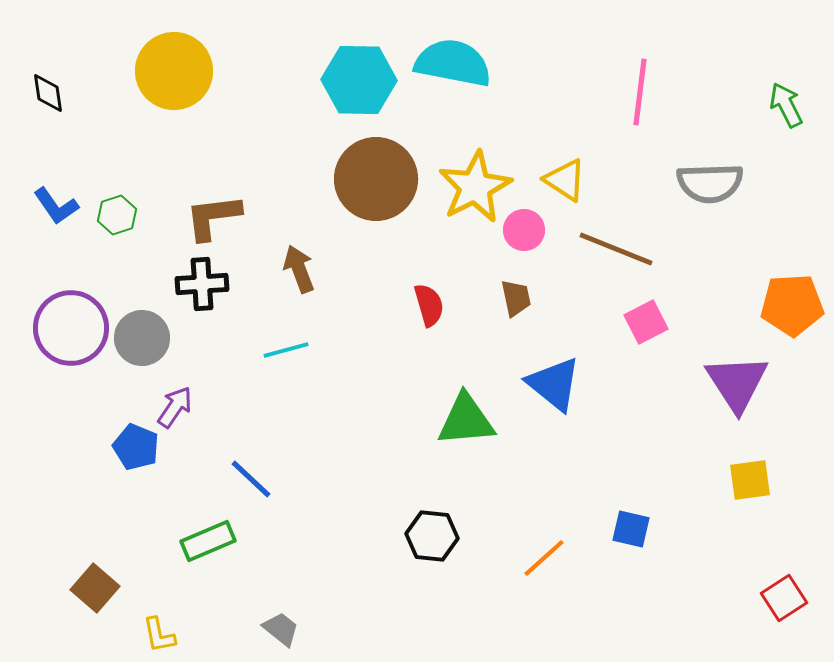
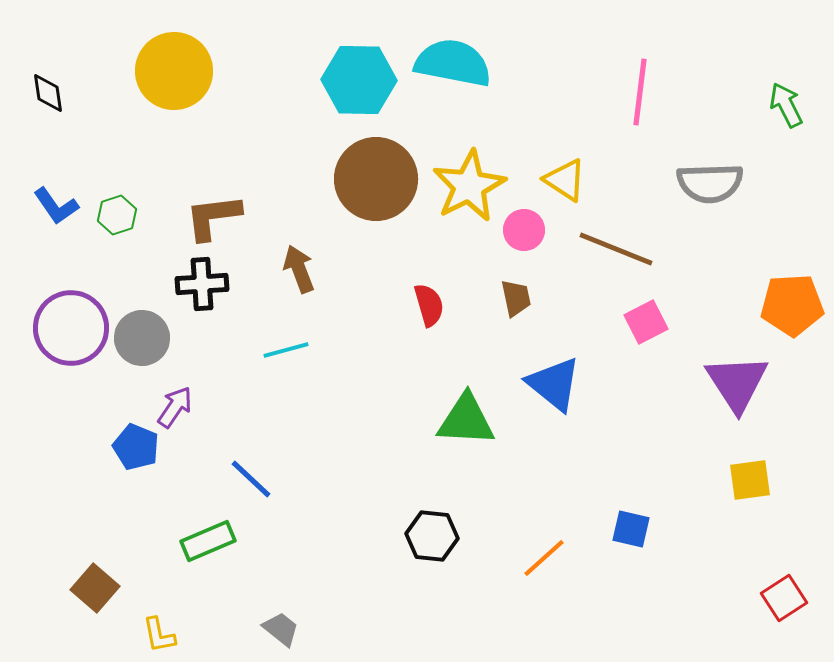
yellow star: moved 6 px left, 1 px up
green triangle: rotated 8 degrees clockwise
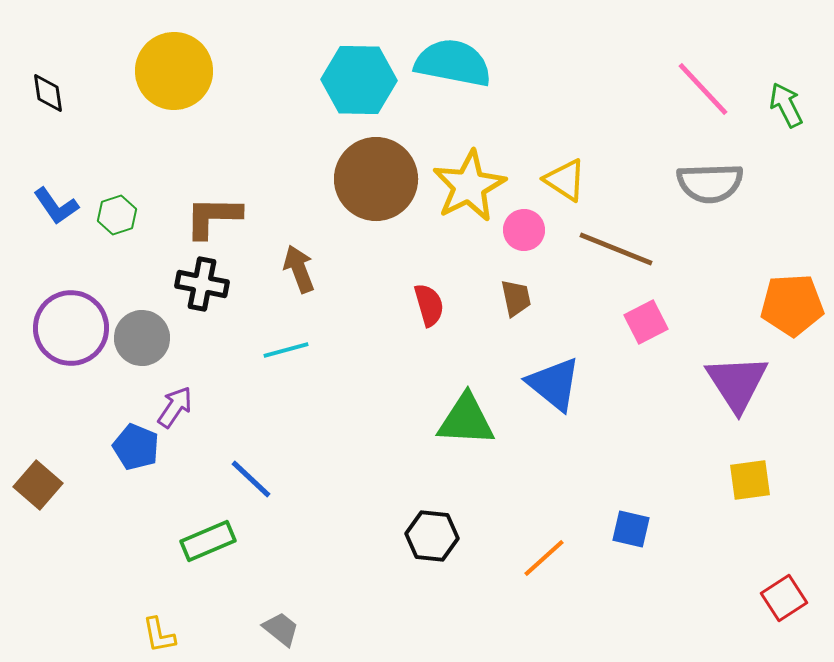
pink line: moved 63 px right, 3 px up; rotated 50 degrees counterclockwise
brown L-shape: rotated 8 degrees clockwise
black cross: rotated 15 degrees clockwise
brown square: moved 57 px left, 103 px up
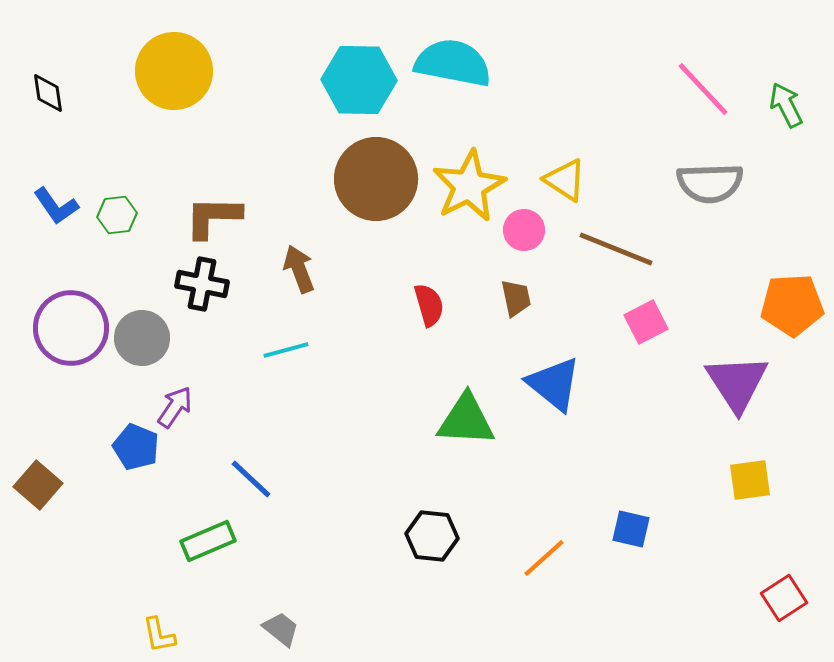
green hexagon: rotated 12 degrees clockwise
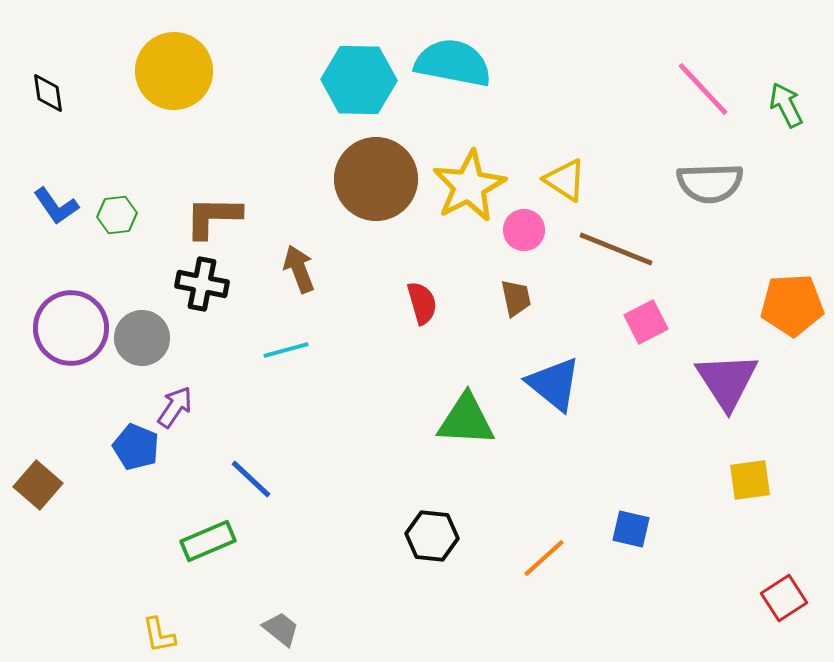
red semicircle: moved 7 px left, 2 px up
purple triangle: moved 10 px left, 2 px up
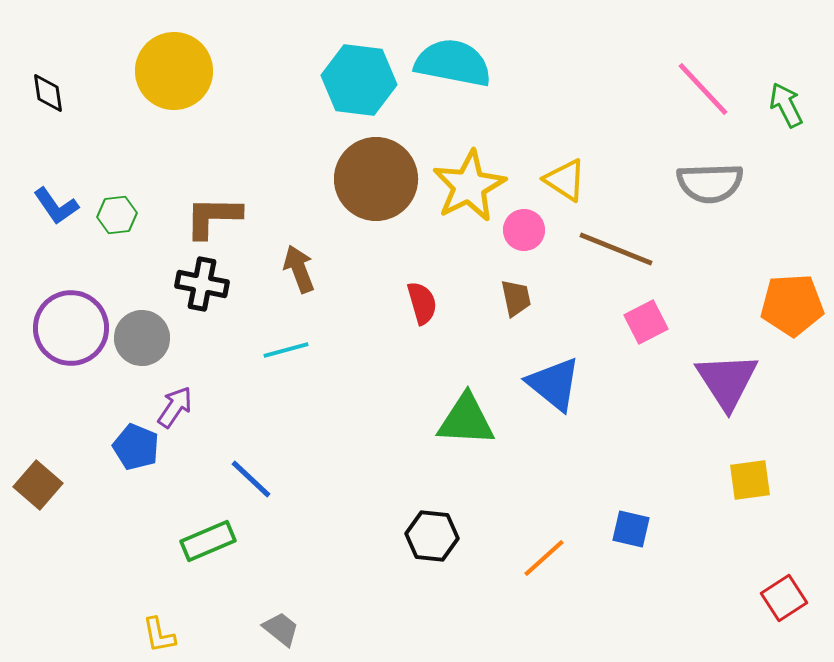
cyan hexagon: rotated 6 degrees clockwise
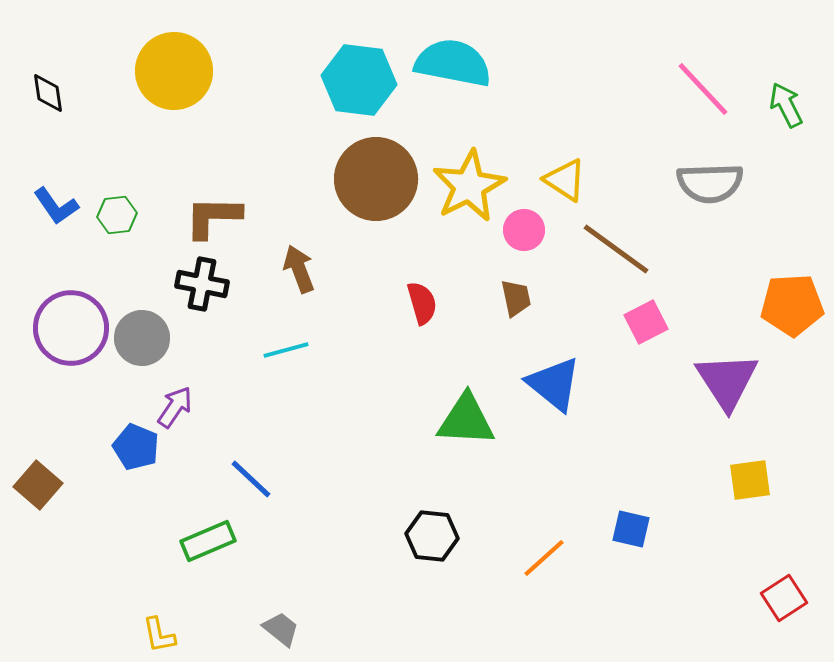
brown line: rotated 14 degrees clockwise
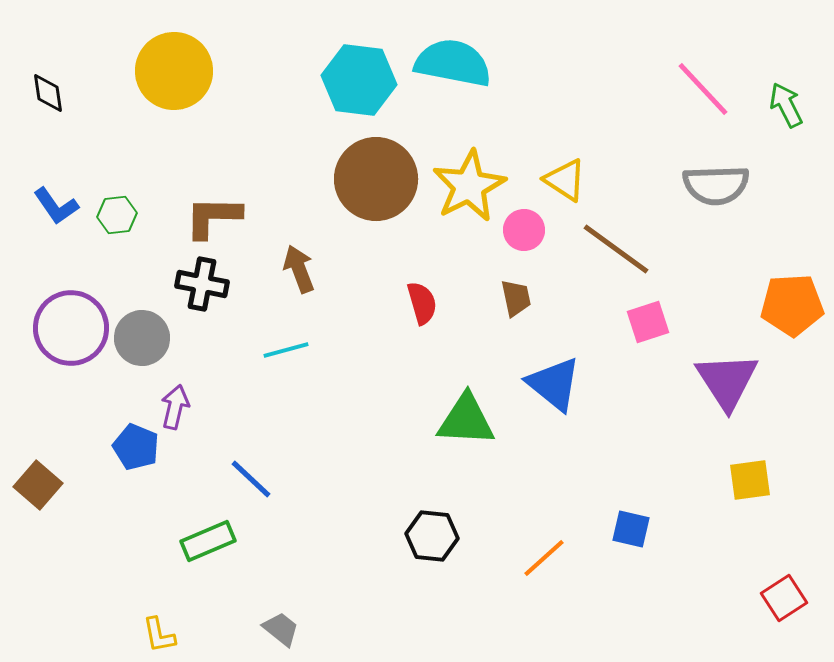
gray semicircle: moved 6 px right, 2 px down
pink square: moved 2 px right; rotated 9 degrees clockwise
purple arrow: rotated 21 degrees counterclockwise
